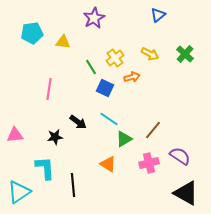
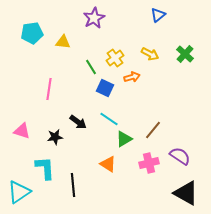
pink triangle: moved 7 px right, 4 px up; rotated 24 degrees clockwise
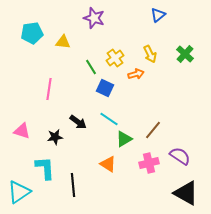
purple star: rotated 25 degrees counterclockwise
yellow arrow: rotated 36 degrees clockwise
orange arrow: moved 4 px right, 3 px up
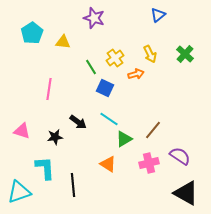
cyan pentagon: rotated 25 degrees counterclockwise
cyan triangle: rotated 15 degrees clockwise
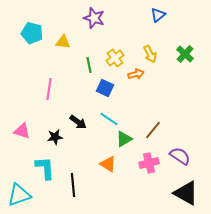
cyan pentagon: rotated 25 degrees counterclockwise
green line: moved 2 px left, 2 px up; rotated 21 degrees clockwise
cyan triangle: moved 3 px down
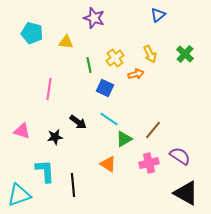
yellow triangle: moved 3 px right
cyan L-shape: moved 3 px down
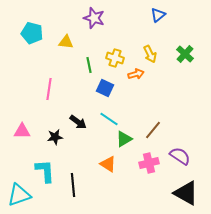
yellow cross: rotated 36 degrees counterclockwise
pink triangle: rotated 18 degrees counterclockwise
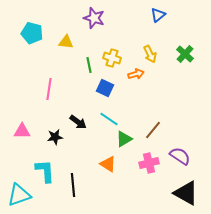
yellow cross: moved 3 px left
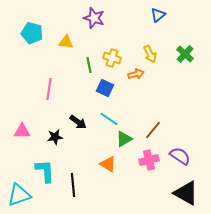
pink cross: moved 3 px up
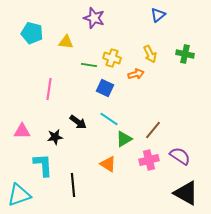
green cross: rotated 30 degrees counterclockwise
green line: rotated 70 degrees counterclockwise
cyan L-shape: moved 2 px left, 6 px up
